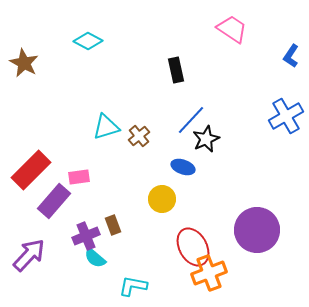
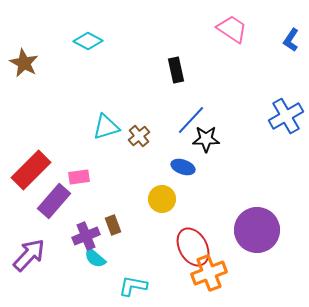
blue L-shape: moved 16 px up
black star: rotated 24 degrees clockwise
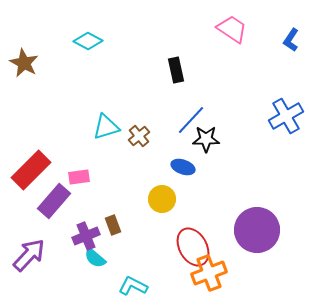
cyan L-shape: rotated 16 degrees clockwise
